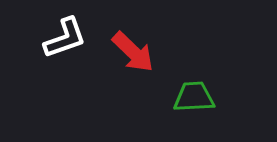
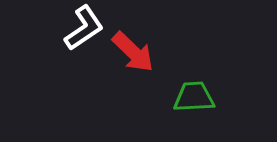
white L-shape: moved 19 px right, 10 px up; rotated 15 degrees counterclockwise
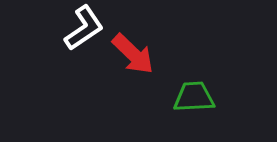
red arrow: moved 2 px down
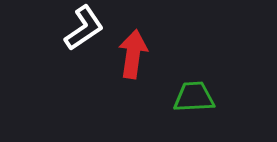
red arrow: rotated 126 degrees counterclockwise
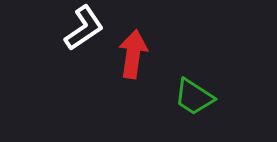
green trapezoid: rotated 144 degrees counterclockwise
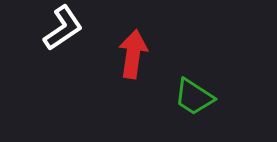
white L-shape: moved 21 px left
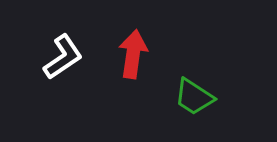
white L-shape: moved 29 px down
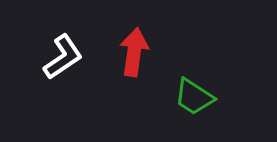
red arrow: moved 1 px right, 2 px up
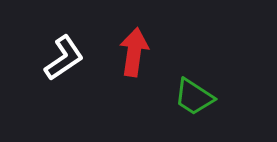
white L-shape: moved 1 px right, 1 px down
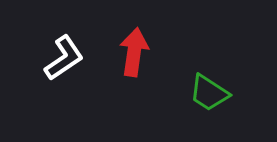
green trapezoid: moved 15 px right, 4 px up
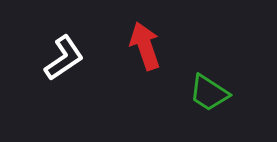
red arrow: moved 11 px right, 6 px up; rotated 27 degrees counterclockwise
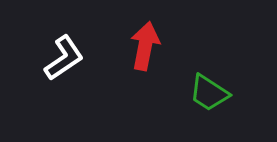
red arrow: rotated 30 degrees clockwise
